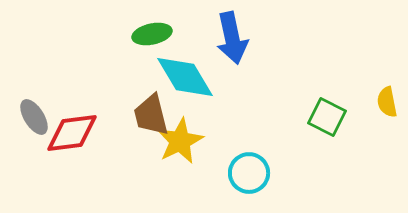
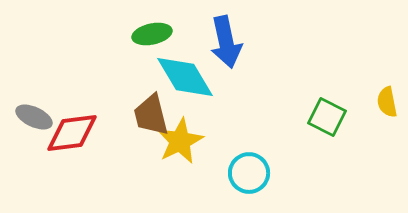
blue arrow: moved 6 px left, 4 px down
gray ellipse: rotated 33 degrees counterclockwise
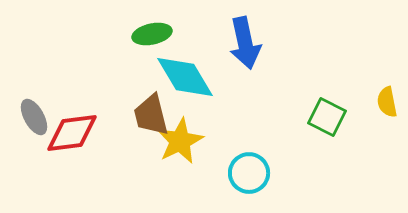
blue arrow: moved 19 px right, 1 px down
gray ellipse: rotated 36 degrees clockwise
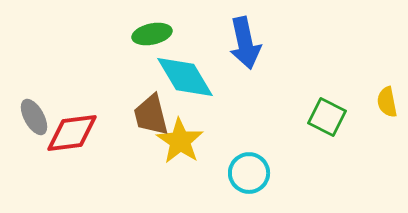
yellow star: rotated 12 degrees counterclockwise
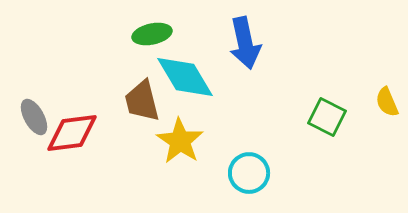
yellow semicircle: rotated 12 degrees counterclockwise
brown trapezoid: moved 9 px left, 14 px up
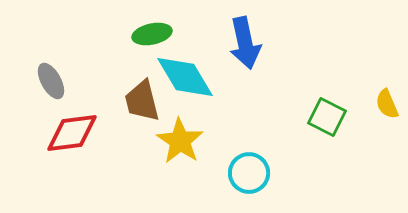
yellow semicircle: moved 2 px down
gray ellipse: moved 17 px right, 36 px up
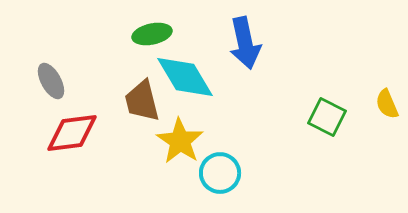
cyan circle: moved 29 px left
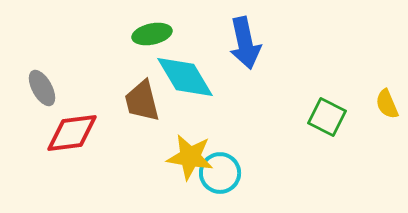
gray ellipse: moved 9 px left, 7 px down
yellow star: moved 10 px right, 16 px down; rotated 24 degrees counterclockwise
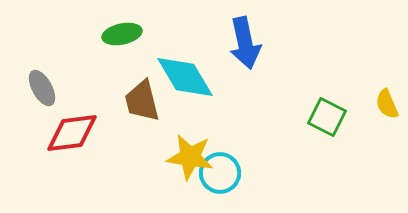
green ellipse: moved 30 px left
